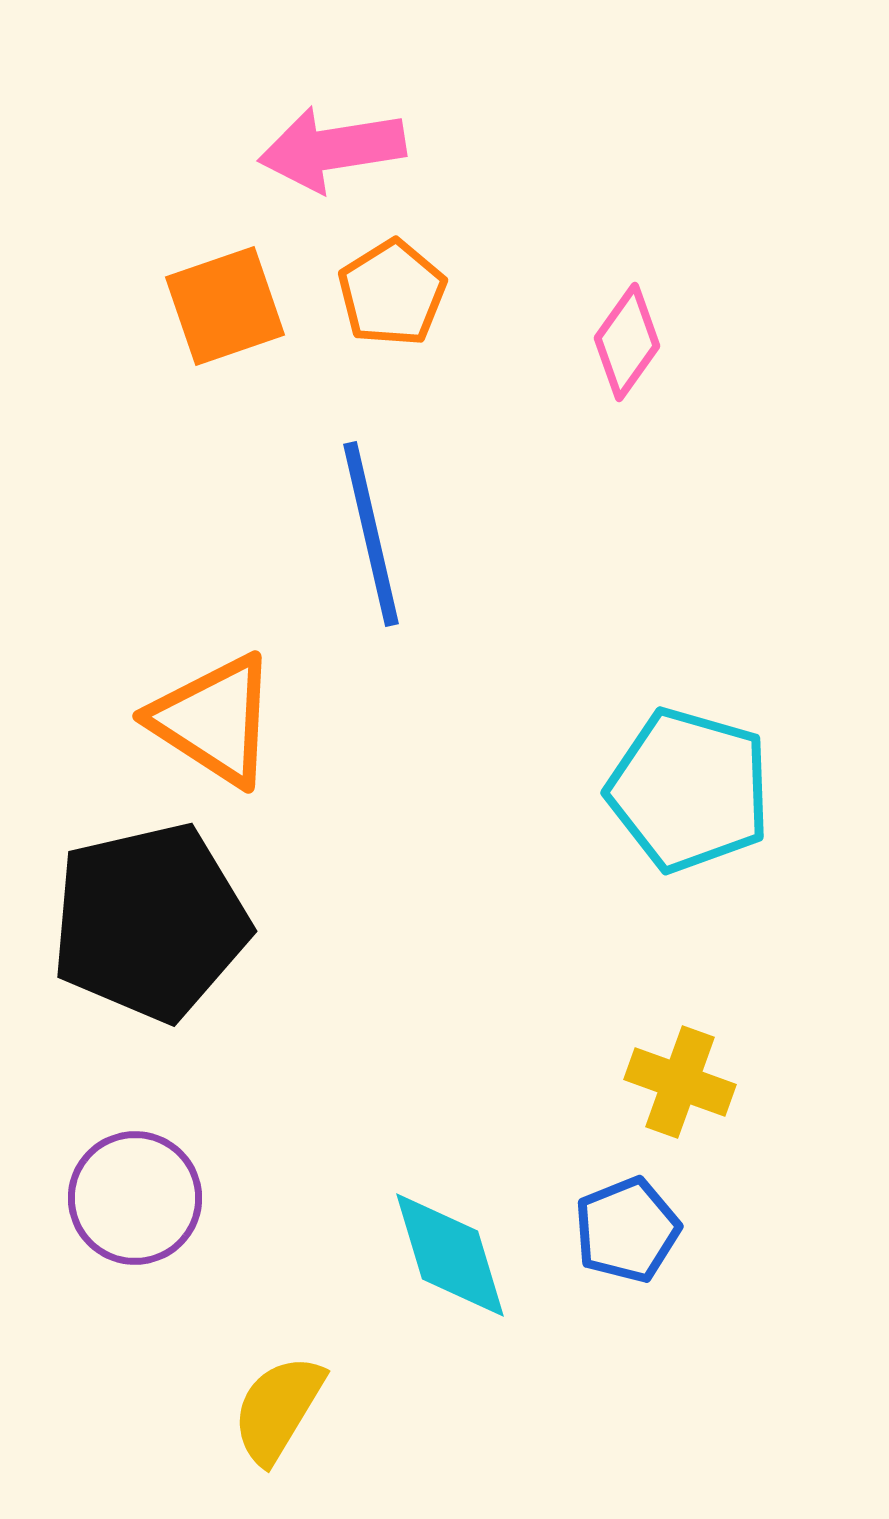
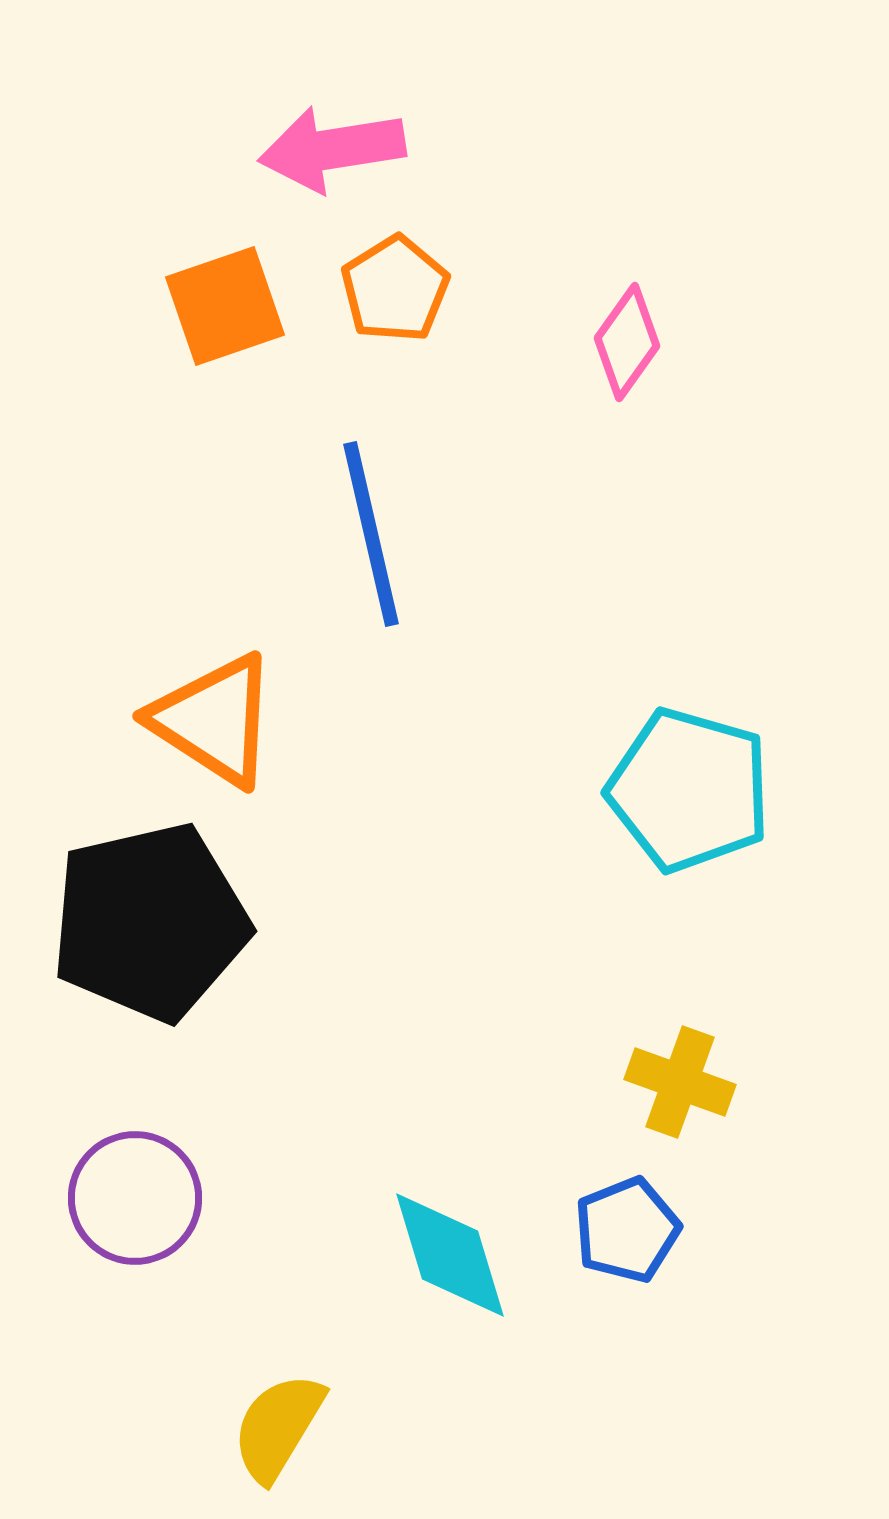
orange pentagon: moved 3 px right, 4 px up
yellow semicircle: moved 18 px down
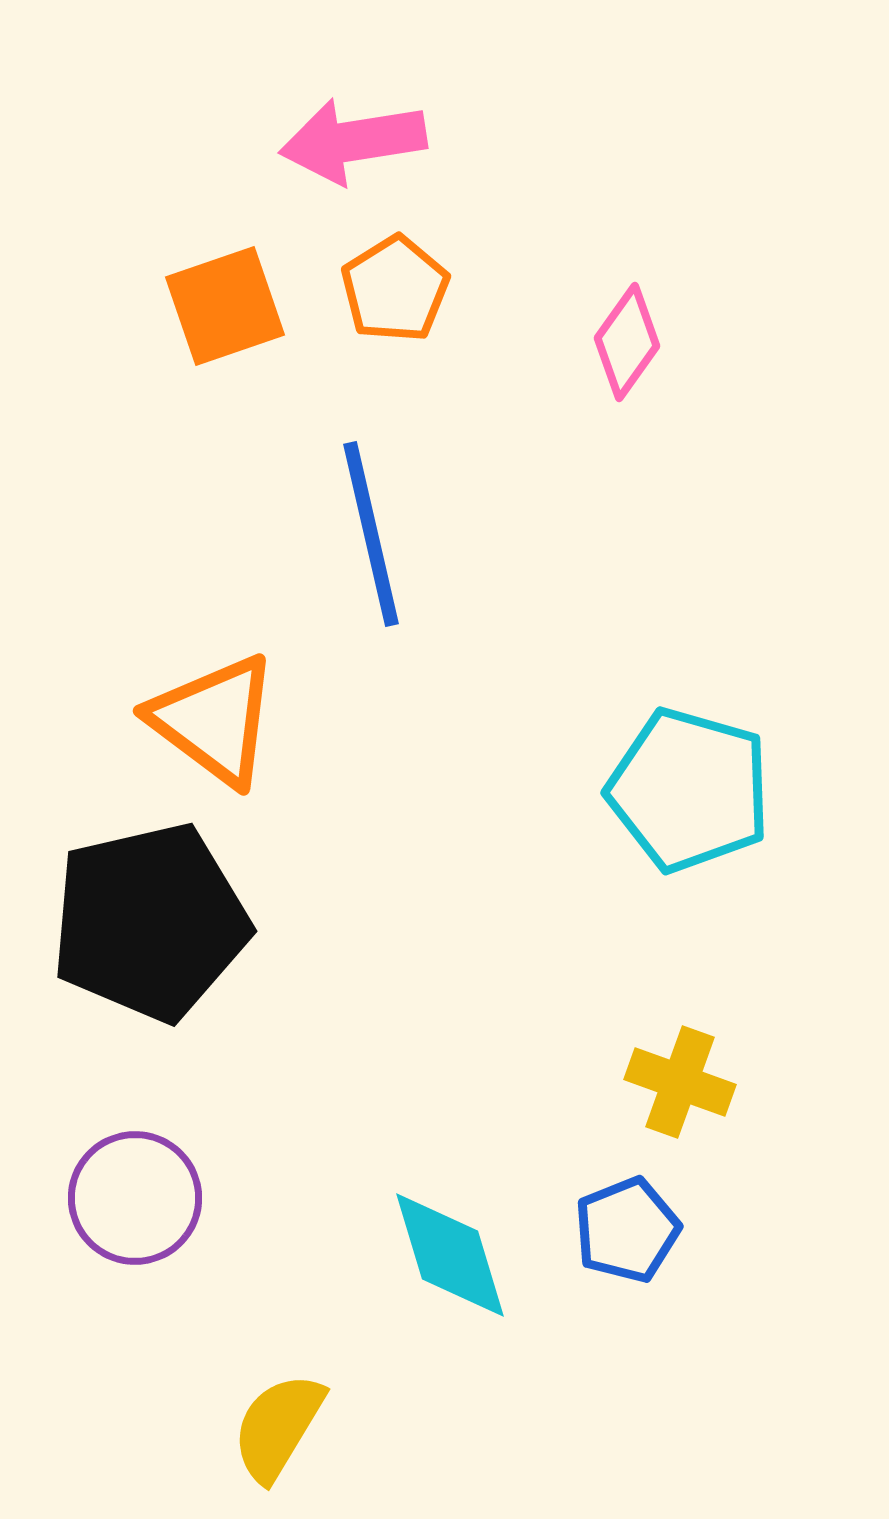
pink arrow: moved 21 px right, 8 px up
orange triangle: rotated 4 degrees clockwise
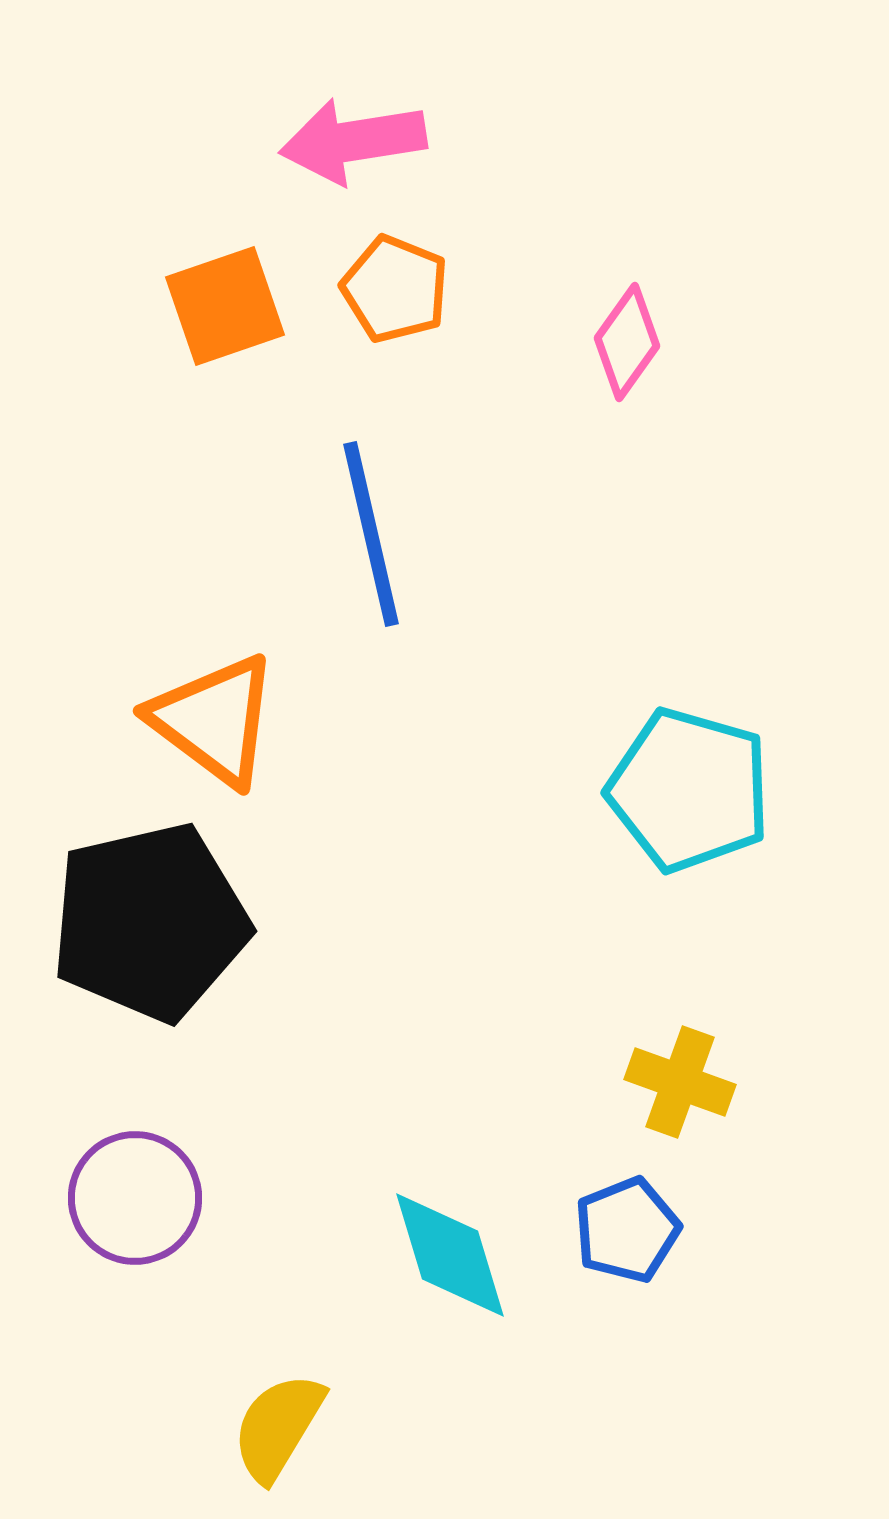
orange pentagon: rotated 18 degrees counterclockwise
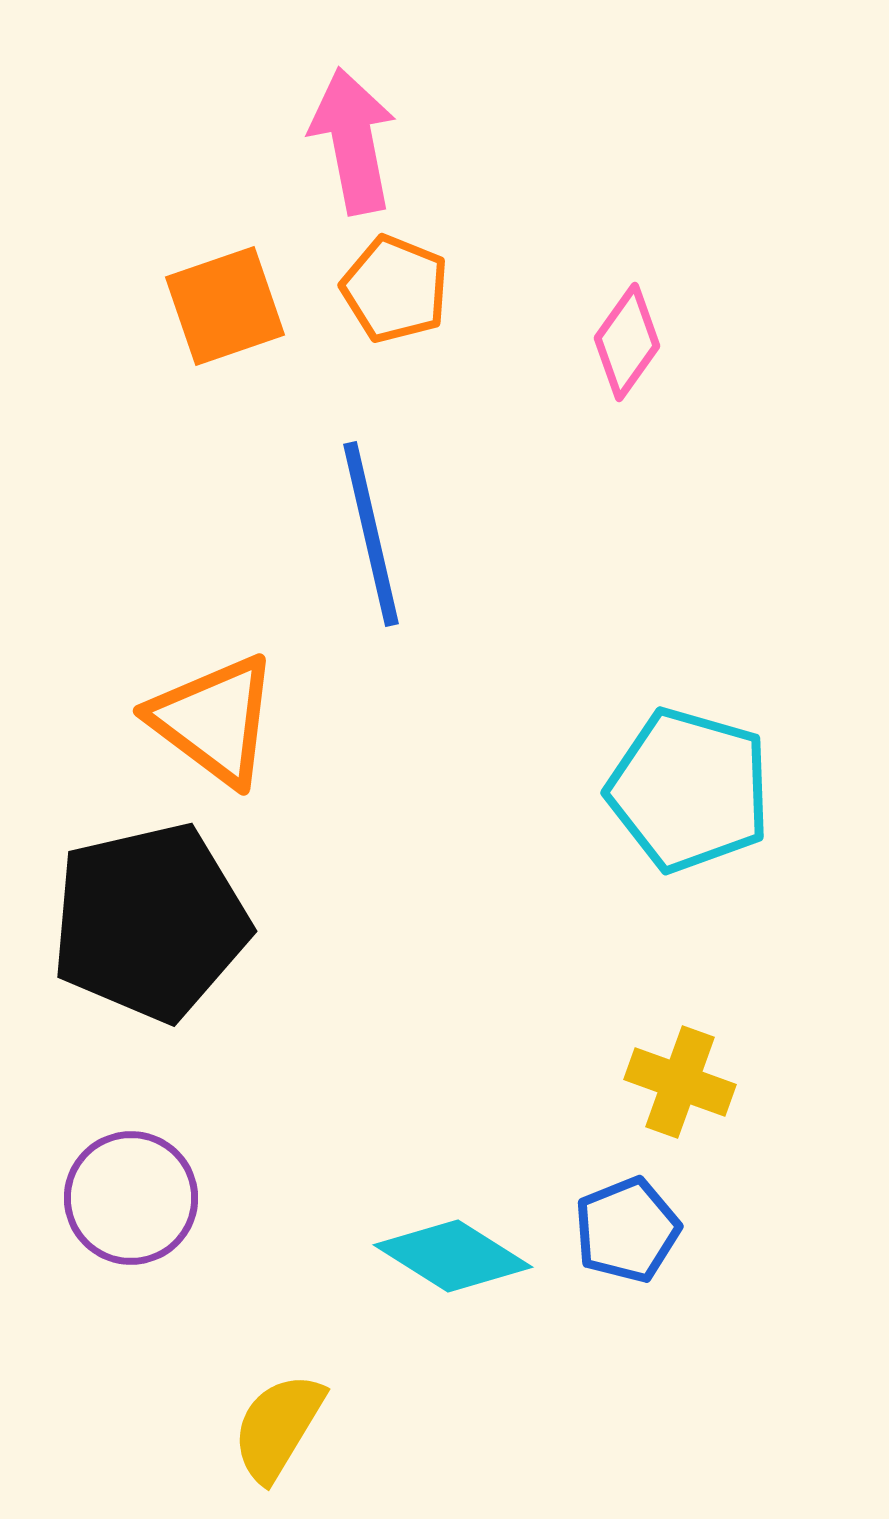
pink arrow: rotated 88 degrees clockwise
purple circle: moved 4 px left
cyan diamond: moved 3 px right, 1 px down; rotated 41 degrees counterclockwise
